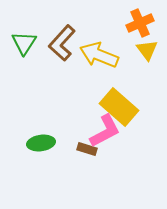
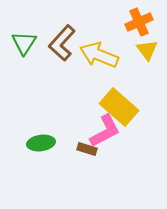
orange cross: moved 1 px left, 1 px up
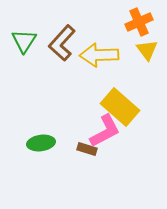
green triangle: moved 2 px up
yellow arrow: rotated 24 degrees counterclockwise
yellow rectangle: moved 1 px right
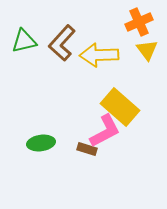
green triangle: rotated 44 degrees clockwise
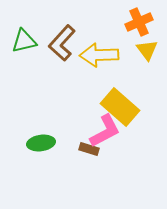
brown rectangle: moved 2 px right
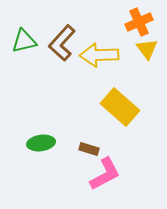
yellow triangle: moved 1 px up
pink L-shape: moved 43 px down
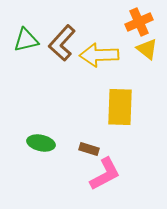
green triangle: moved 2 px right, 1 px up
yellow triangle: rotated 15 degrees counterclockwise
yellow rectangle: rotated 51 degrees clockwise
green ellipse: rotated 20 degrees clockwise
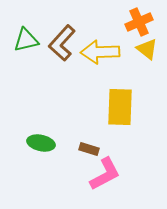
yellow arrow: moved 1 px right, 3 px up
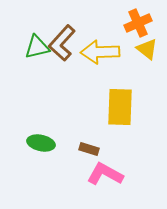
orange cross: moved 1 px left, 1 px down
green triangle: moved 11 px right, 7 px down
pink L-shape: rotated 123 degrees counterclockwise
